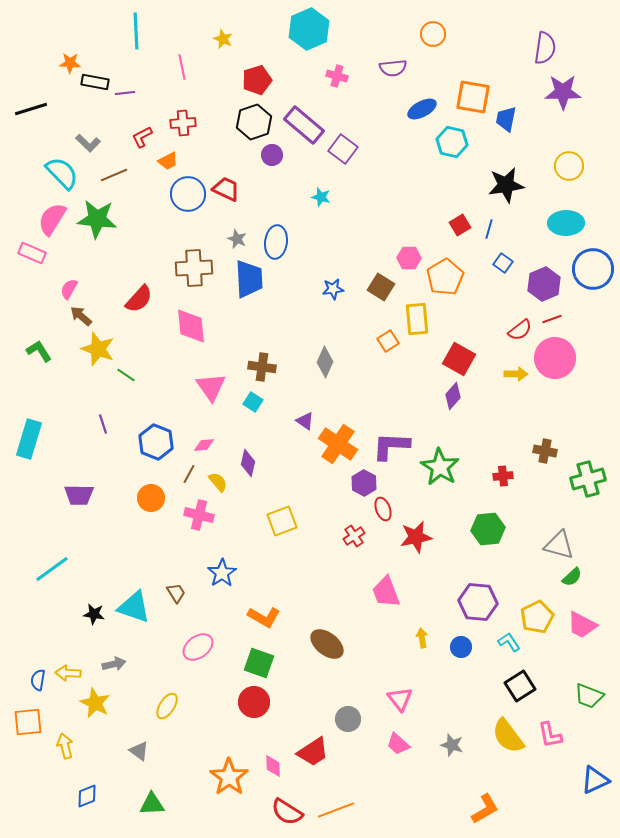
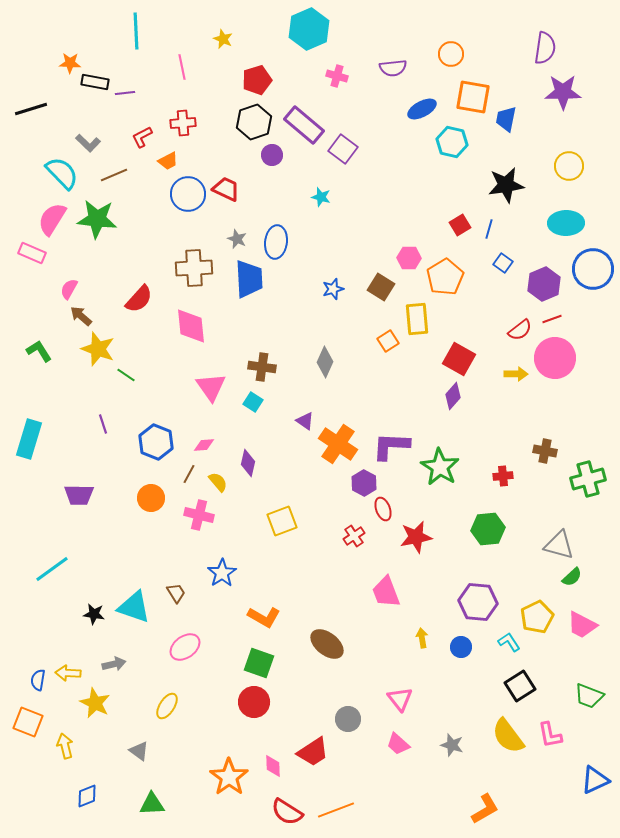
orange circle at (433, 34): moved 18 px right, 20 px down
blue star at (333, 289): rotated 10 degrees counterclockwise
pink ellipse at (198, 647): moved 13 px left
orange square at (28, 722): rotated 28 degrees clockwise
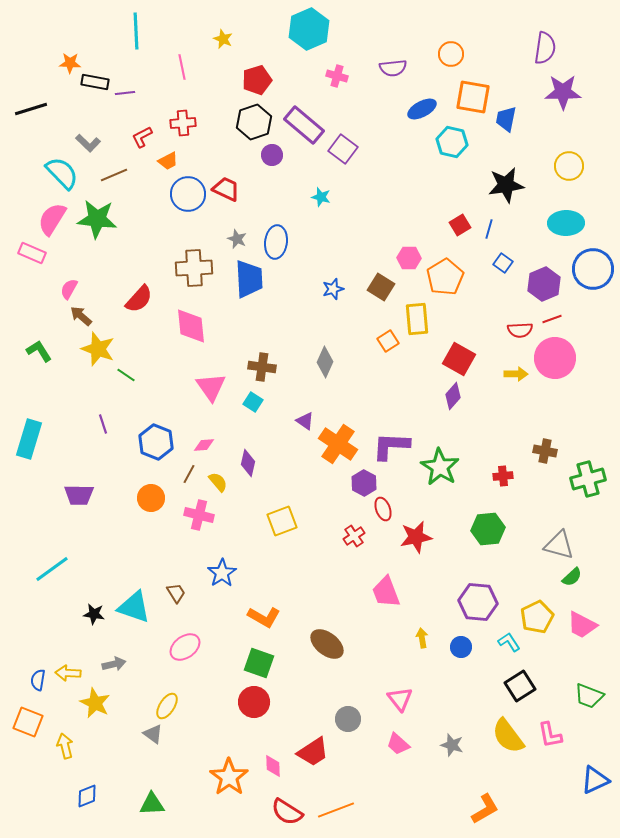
red semicircle at (520, 330): rotated 35 degrees clockwise
gray triangle at (139, 751): moved 14 px right, 17 px up
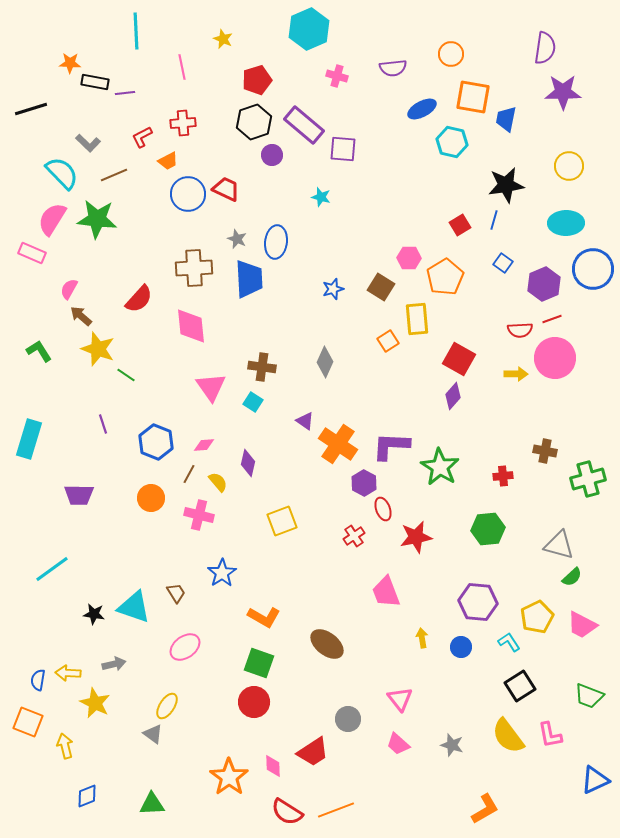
purple square at (343, 149): rotated 32 degrees counterclockwise
blue line at (489, 229): moved 5 px right, 9 px up
